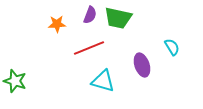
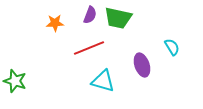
orange star: moved 2 px left, 1 px up
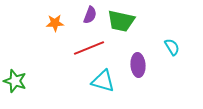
green trapezoid: moved 3 px right, 3 px down
purple ellipse: moved 4 px left; rotated 15 degrees clockwise
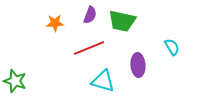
green trapezoid: moved 1 px right
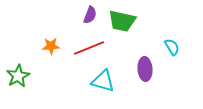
orange star: moved 4 px left, 23 px down
purple ellipse: moved 7 px right, 4 px down
green star: moved 3 px right, 5 px up; rotated 25 degrees clockwise
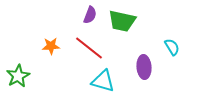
red line: rotated 60 degrees clockwise
purple ellipse: moved 1 px left, 2 px up
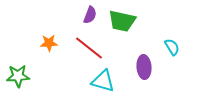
orange star: moved 2 px left, 3 px up
green star: rotated 25 degrees clockwise
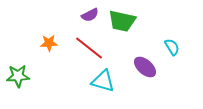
purple semicircle: rotated 42 degrees clockwise
purple ellipse: moved 1 px right; rotated 45 degrees counterclockwise
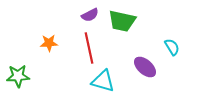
red line: rotated 40 degrees clockwise
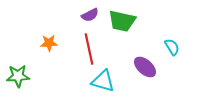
red line: moved 1 px down
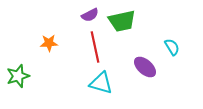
green trapezoid: rotated 24 degrees counterclockwise
red line: moved 6 px right, 2 px up
green star: rotated 15 degrees counterclockwise
cyan triangle: moved 2 px left, 2 px down
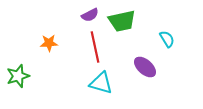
cyan semicircle: moved 5 px left, 8 px up
